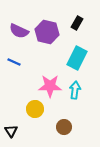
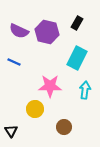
cyan arrow: moved 10 px right
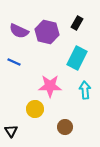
cyan arrow: rotated 12 degrees counterclockwise
brown circle: moved 1 px right
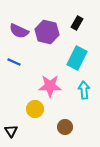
cyan arrow: moved 1 px left
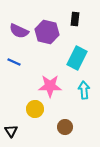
black rectangle: moved 2 px left, 4 px up; rotated 24 degrees counterclockwise
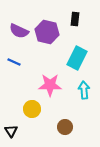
pink star: moved 1 px up
yellow circle: moved 3 px left
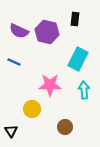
cyan rectangle: moved 1 px right, 1 px down
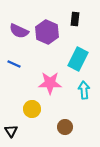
purple hexagon: rotated 10 degrees clockwise
blue line: moved 2 px down
pink star: moved 2 px up
